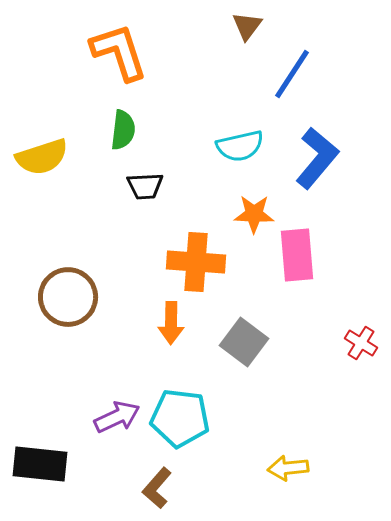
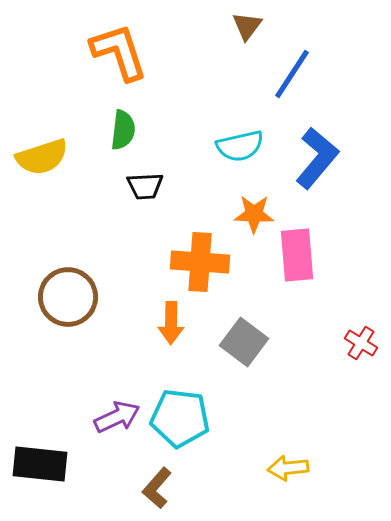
orange cross: moved 4 px right
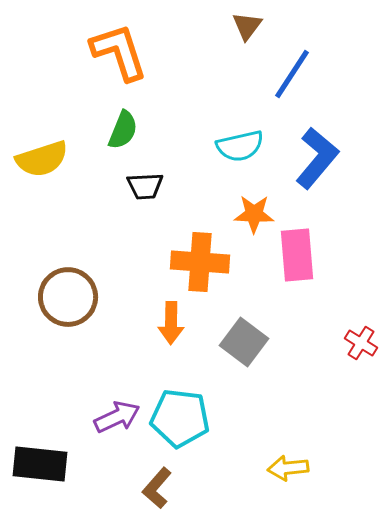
green semicircle: rotated 15 degrees clockwise
yellow semicircle: moved 2 px down
